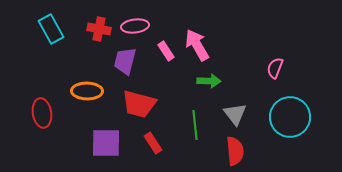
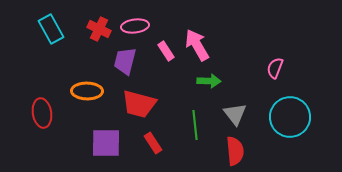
red cross: rotated 15 degrees clockwise
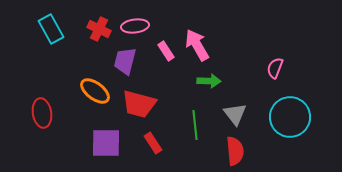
orange ellipse: moved 8 px right; rotated 36 degrees clockwise
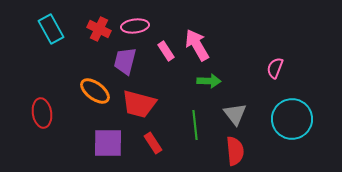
cyan circle: moved 2 px right, 2 px down
purple square: moved 2 px right
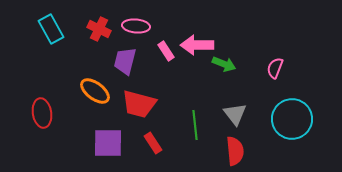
pink ellipse: moved 1 px right; rotated 12 degrees clockwise
pink arrow: rotated 60 degrees counterclockwise
green arrow: moved 15 px right, 17 px up; rotated 20 degrees clockwise
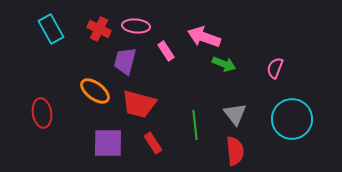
pink arrow: moved 7 px right, 8 px up; rotated 20 degrees clockwise
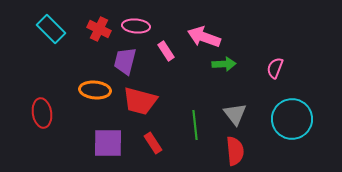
cyan rectangle: rotated 16 degrees counterclockwise
green arrow: rotated 25 degrees counterclockwise
orange ellipse: moved 1 px up; rotated 32 degrees counterclockwise
red trapezoid: moved 1 px right, 3 px up
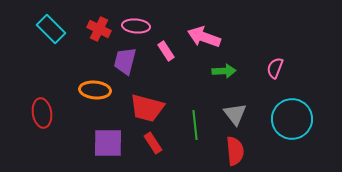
green arrow: moved 7 px down
red trapezoid: moved 7 px right, 7 px down
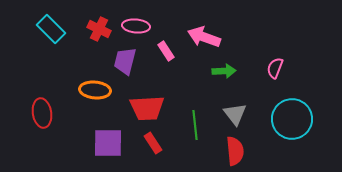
red trapezoid: rotated 18 degrees counterclockwise
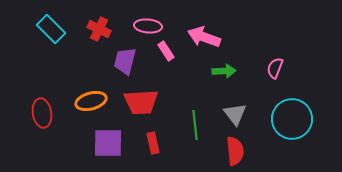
pink ellipse: moved 12 px right
orange ellipse: moved 4 px left, 11 px down; rotated 20 degrees counterclockwise
red trapezoid: moved 6 px left, 6 px up
red rectangle: rotated 20 degrees clockwise
